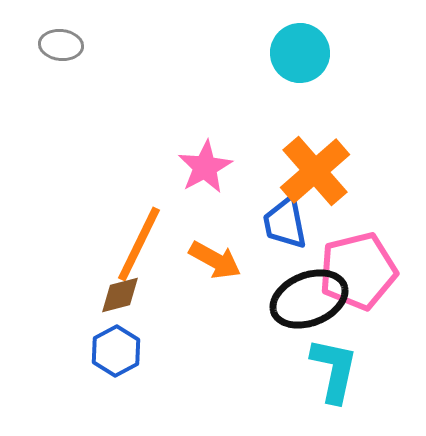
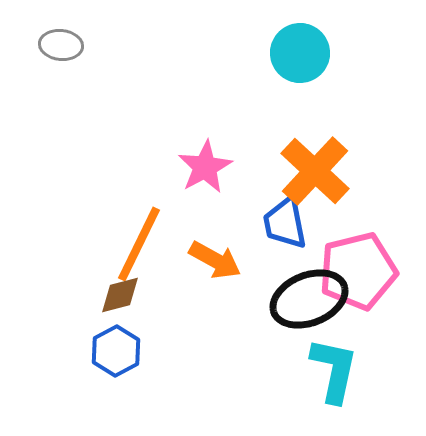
orange cross: rotated 6 degrees counterclockwise
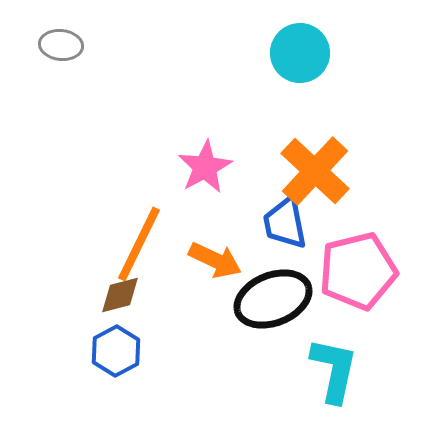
orange arrow: rotated 4 degrees counterclockwise
black ellipse: moved 36 px left
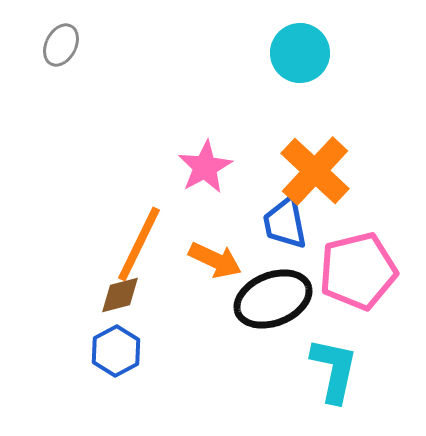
gray ellipse: rotated 69 degrees counterclockwise
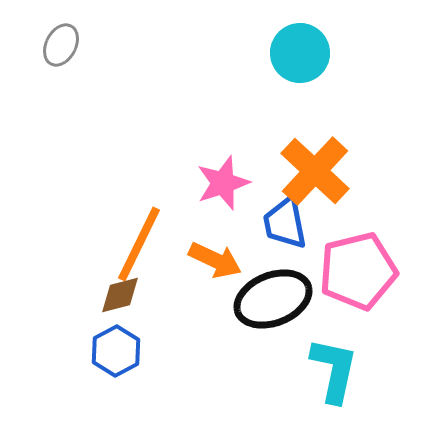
pink star: moved 18 px right, 16 px down; rotated 10 degrees clockwise
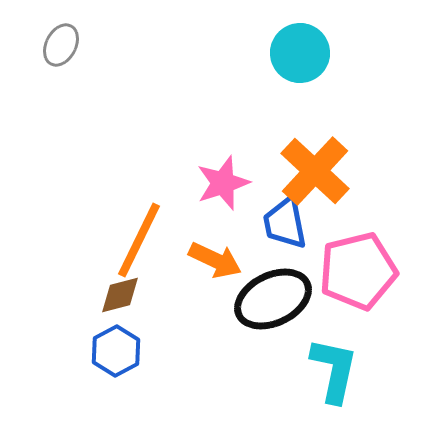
orange line: moved 4 px up
black ellipse: rotated 4 degrees counterclockwise
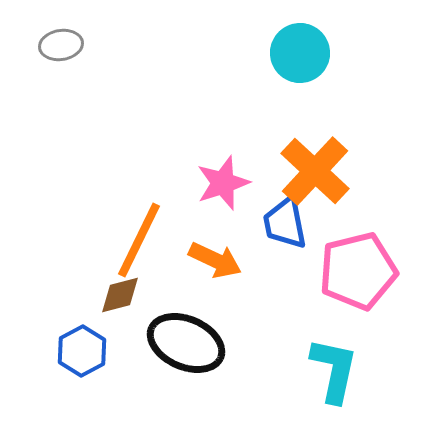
gray ellipse: rotated 54 degrees clockwise
black ellipse: moved 87 px left, 44 px down; rotated 50 degrees clockwise
blue hexagon: moved 34 px left
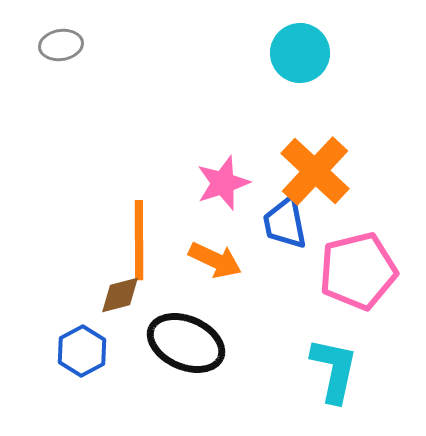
orange line: rotated 26 degrees counterclockwise
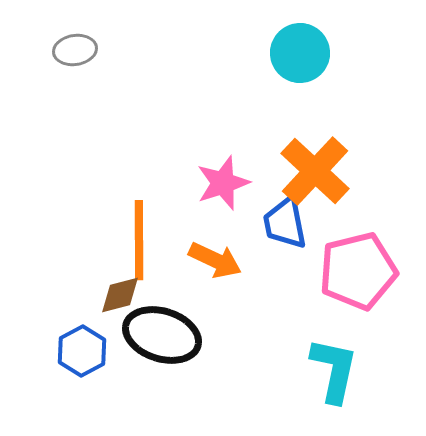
gray ellipse: moved 14 px right, 5 px down
black ellipse: moved 24 px left, 8 px up; rotated 6 degrees counterclockwise
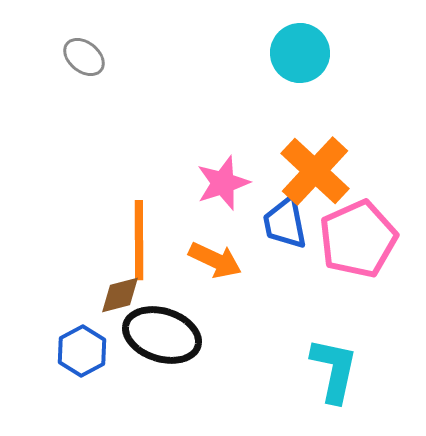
gray ellipse: moved 9 px right, 7 px down; rotated 48 degrees clockwise
pink pentagon: moved 32 px up; rotated 10 degrees counterclockwise
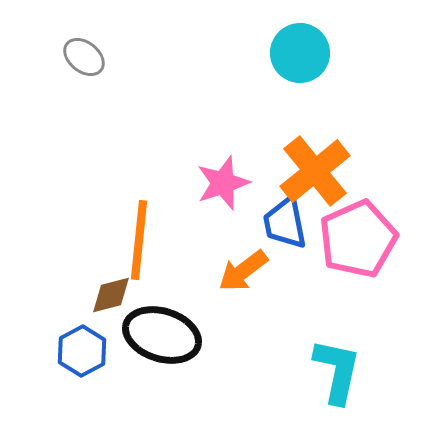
orange cross: rotated 8 degrees clockwise
orange line: rotated 6 degrees clockwise
orange arrow: moved 28 px right, 11 px down; rotated 118 degrees clockwise
brown diamond: moved 9 px left
cyan L-shape: moved 3 px right, 1 px down
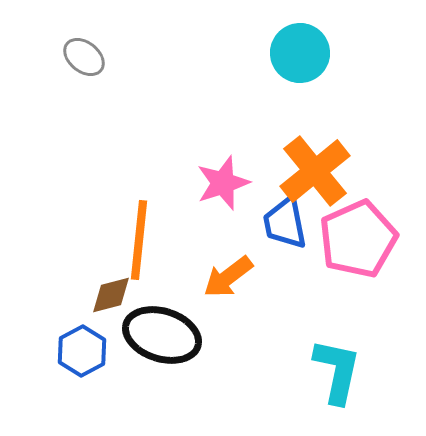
orange arrow: moved 15 px left, 6 px down
